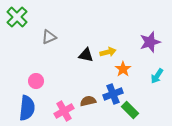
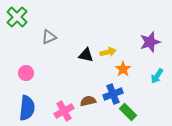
pink circle: moved 10 px left, 8 px up
green rectangle: moved 2 px left, 2 px down
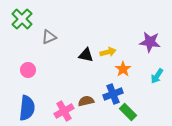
green cross: moved 5 px right, 2 px down
purple star: rotated 25 degrees clockwise
pink circle: moved 2 px right, 3 px up
brown semicircle: moved 2 px left
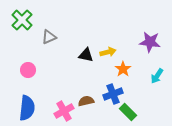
green cross: moved 1 px down
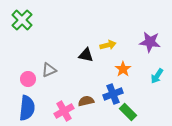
gray triangle: moved 33 px down
yellow arrow: moved 7 px up
pink circle: moved 9 px down
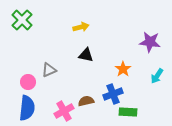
yellow arrow: moved 27 px left, 18 px up
pink circle: moved 3 px down
green rectangle: rotated 42 degrees counterclockwise
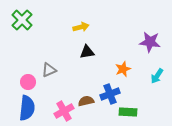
black triangle: moved 1 px right, 3 px up; rotated 21 degrees counterclockwise
orange star: rotated 14 degrees clockwise
blue cross: moved 3 px left
